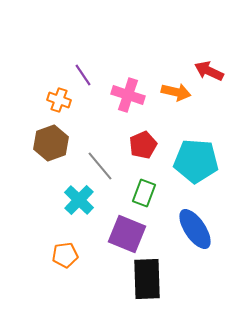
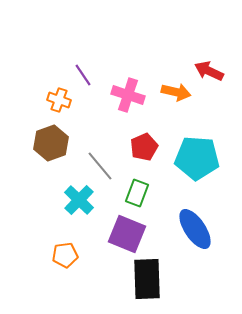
red pentagon: moved 1 px right, 2 px down
cyan pentagon: moved 1 px right, 3 px up
green rectangle: moved 7 px left
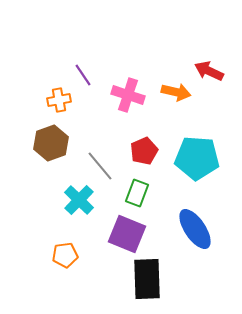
orange cross: rotated 30 degrees counterclockwise
red pentagon: moved 4 px down
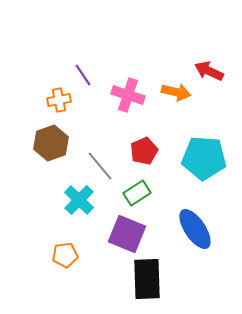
cyan pentagon: moved 7 px right
green rectangle: rotated 36 degrees clockwise
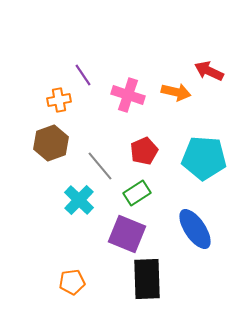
orange pentagon: moved 7 px right, 27 px down
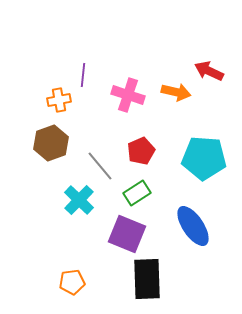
purple line: rotated 40 degrees clockwise
red pentagon: moved 3 px left
blue ellipse: moved 2 px left, 3 px up
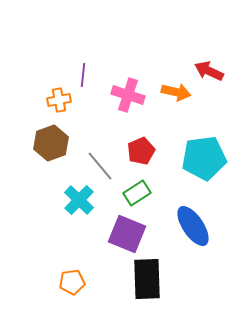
cyan pentagon: rotated 12 degrees counterclockwise
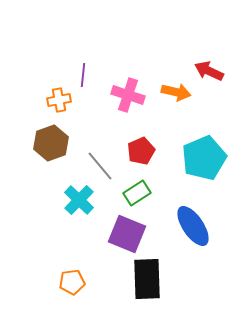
cyan pentagon: rotated 15 degrees counterclockwise
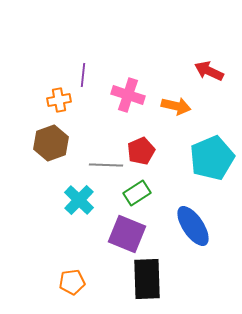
orange arrow: moved 14 px down
cyan pentagon: moved 8 px right
gray line: moved 6 px right, 1 px up; rotated 48 degrees counterclockwise
